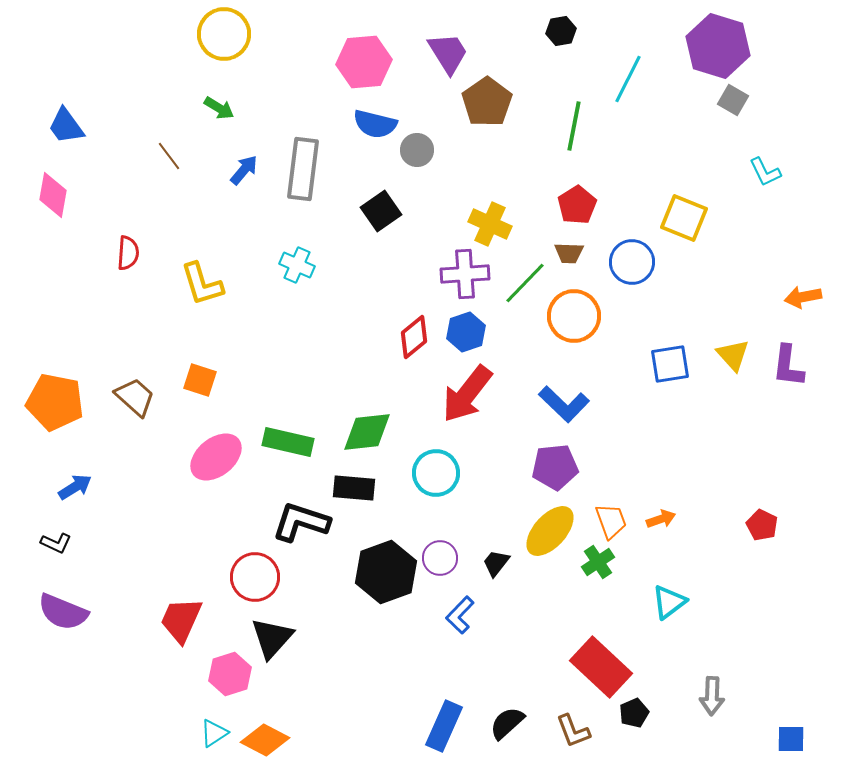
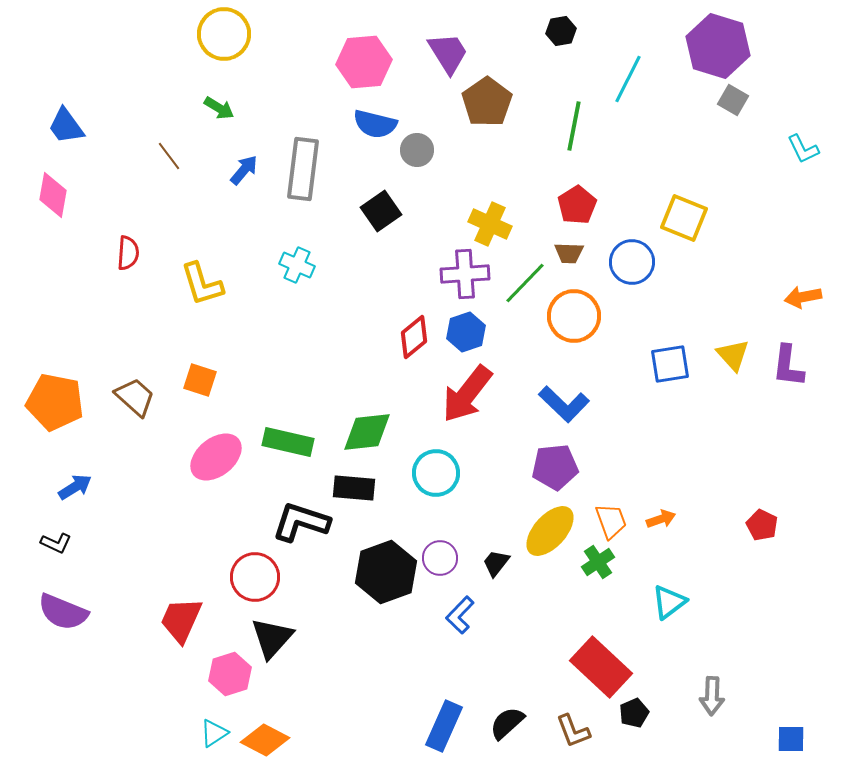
cyan L-shape at (765, 172): moved 38 px right, 23 px up
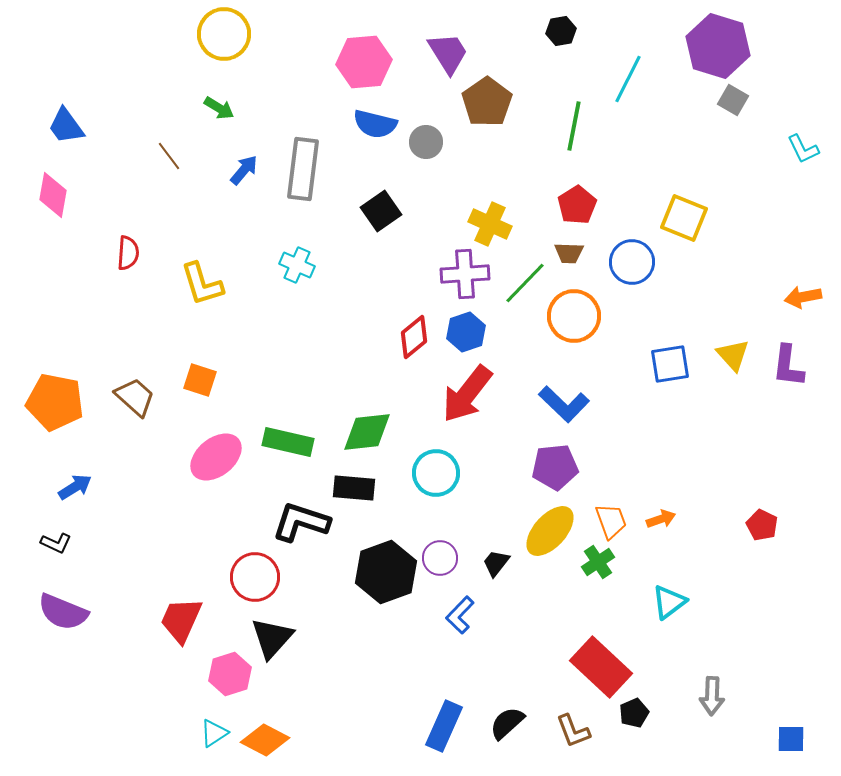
gray circle at (417, 150): moved 9 px right, 8 px up
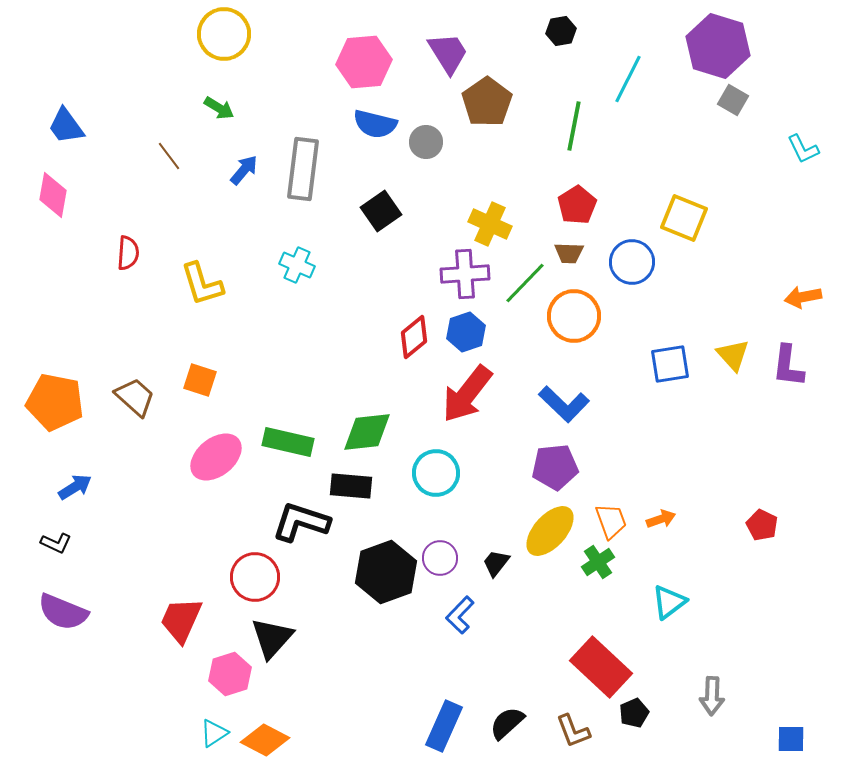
black rectangle at (354, 488): moved 3 px left, 2 px up
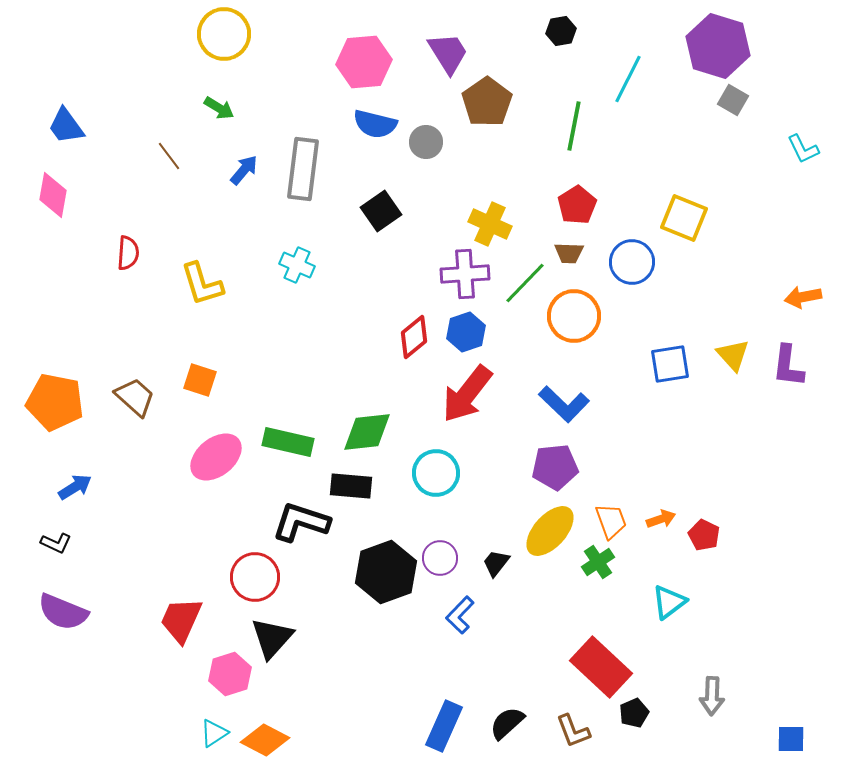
red pentagon at (762, 525): moved 58 px left, 10 px down
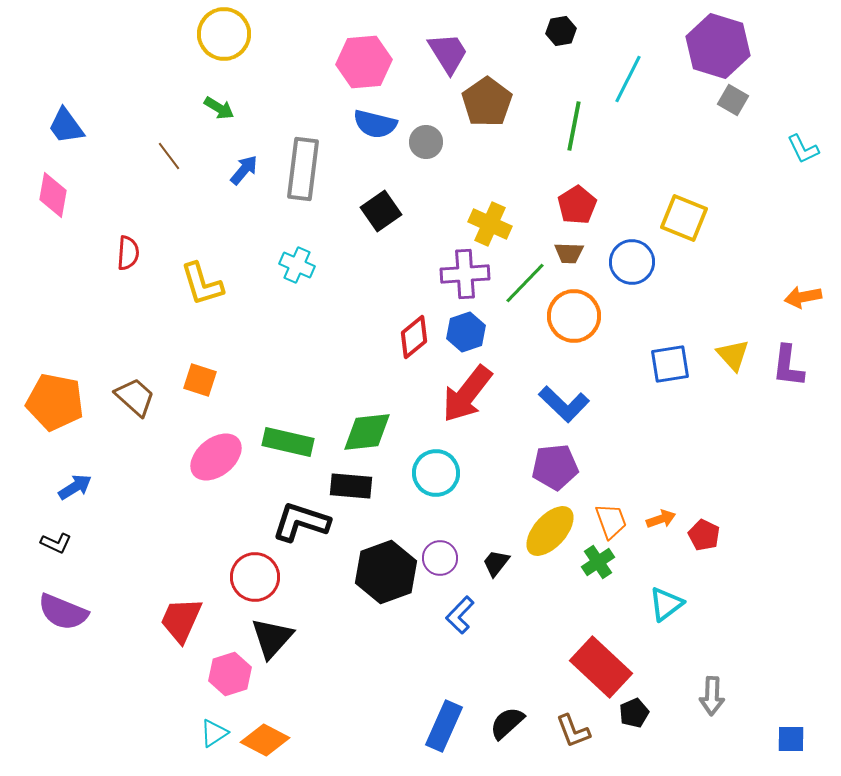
cyan triangle at (669, 602): moved 3 px left, 2 px down
